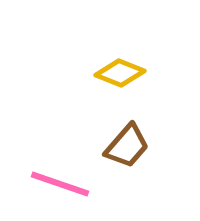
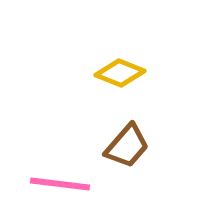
pink line: rotated 12 degrees counterclockwise
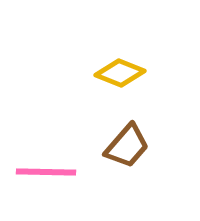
pink line: moved 14 px left, 12 px up; rotated 6 degrees counterclockwise
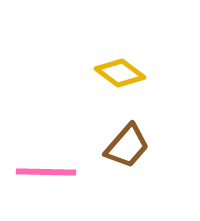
yellow diamond: rotated 15 degrees clockwise
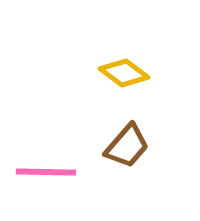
yellow diamond: moved 4 px right
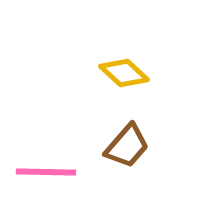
yellow diamond: rotated 6 degrees clockwise
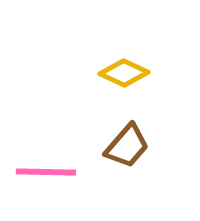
yellow diamond: rotated 18 degrees counterclockwise
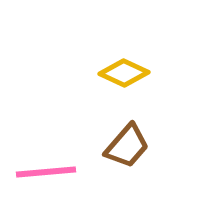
pink line: rotated 6 degrees counterclockwise
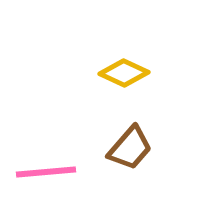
brown trapezoid: moved 3 px right, 2 px down
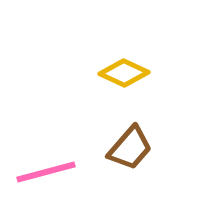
pink line: rotated 10 degrees counterclockwise
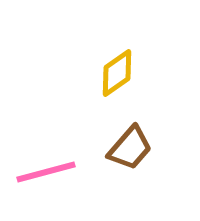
yellow diamond: moved 7 px left; rotated 60 degrees counterclockwise
